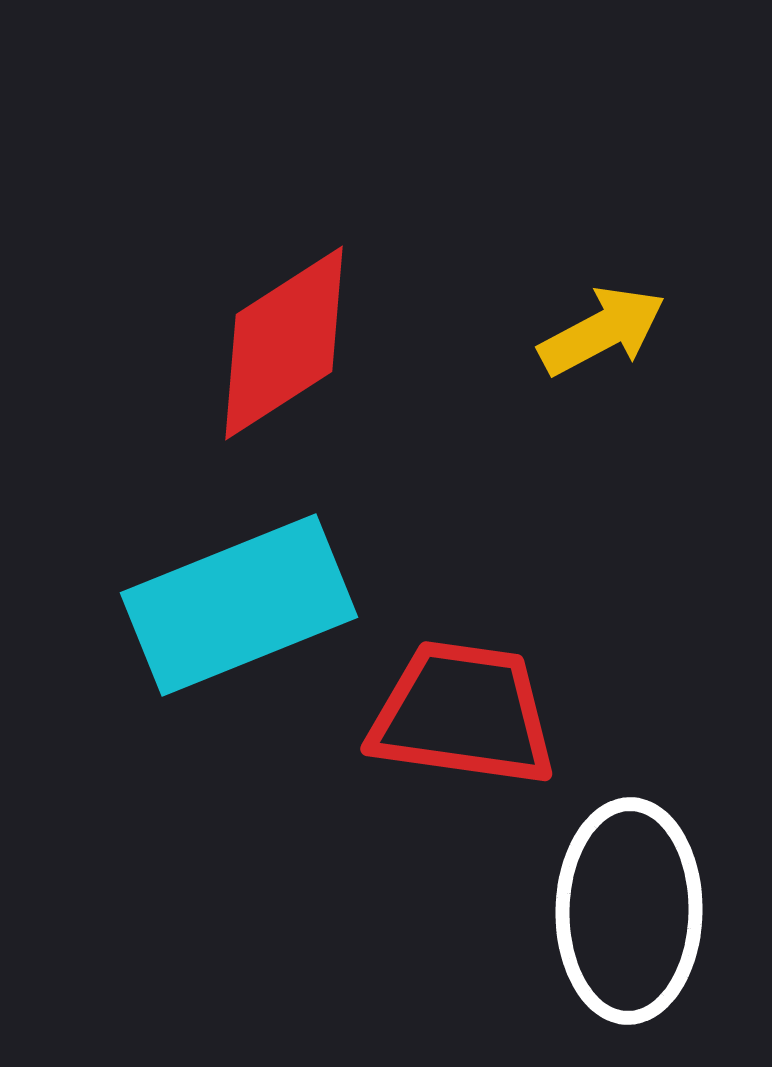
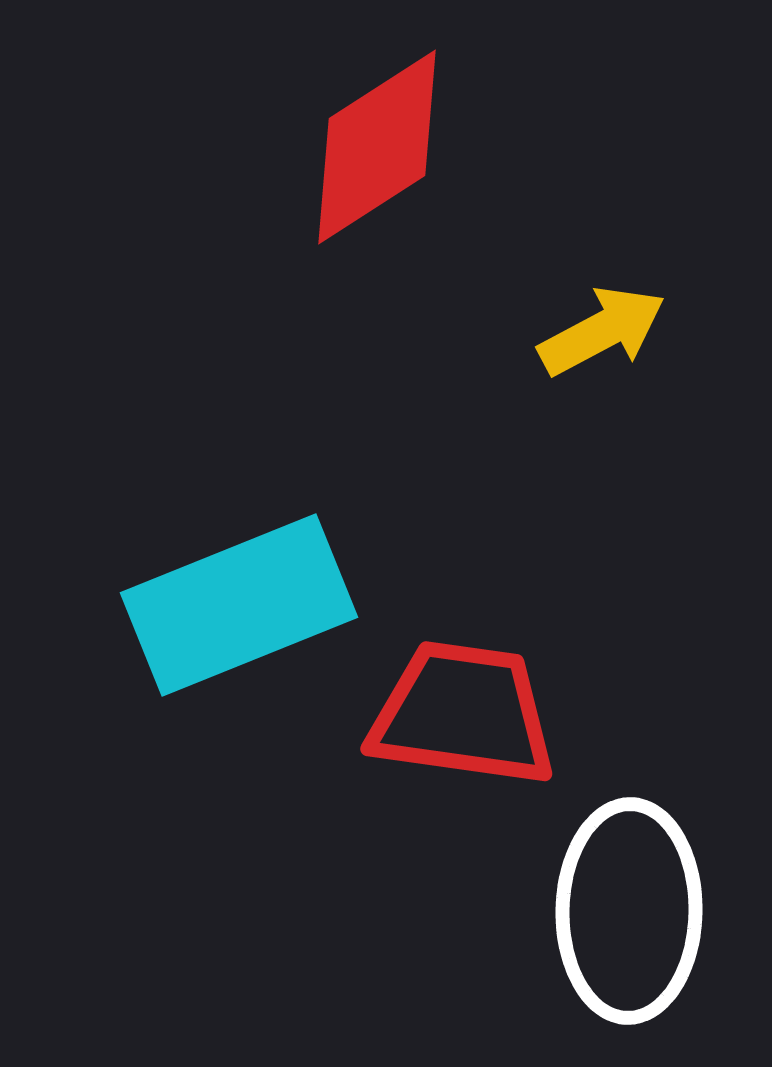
red diamond: moved 93 px right, 196 px up
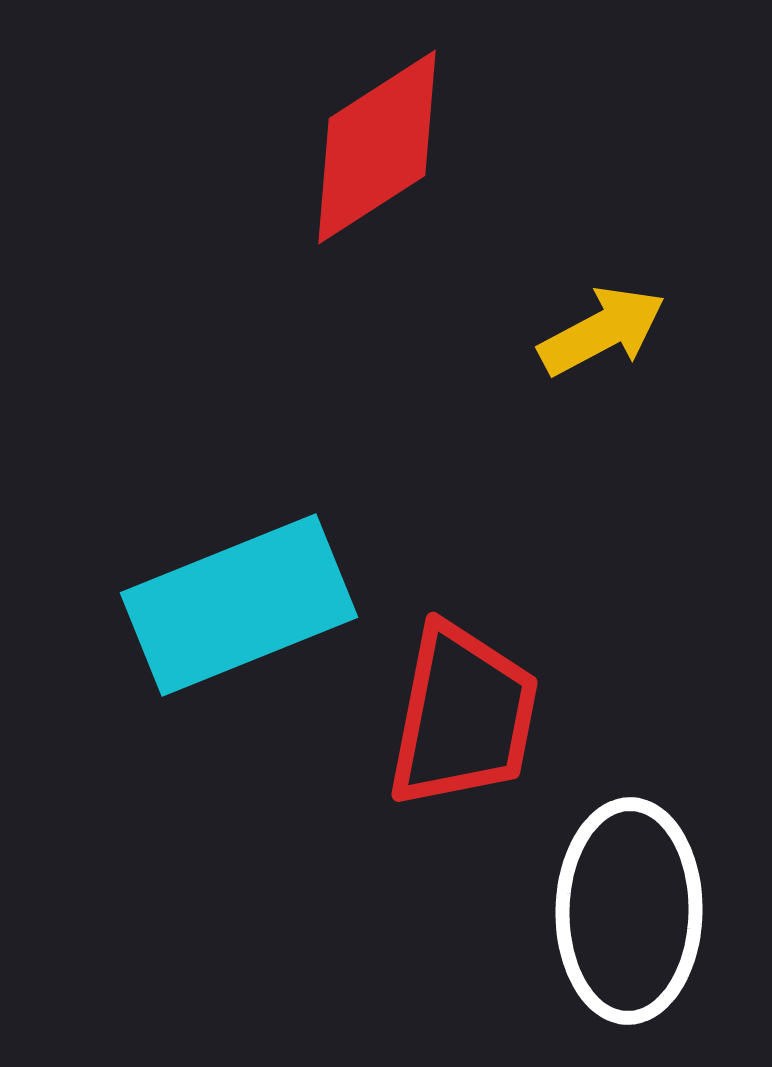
red trapezoid: moved 2 px down; rotated 93 degrees clockwise
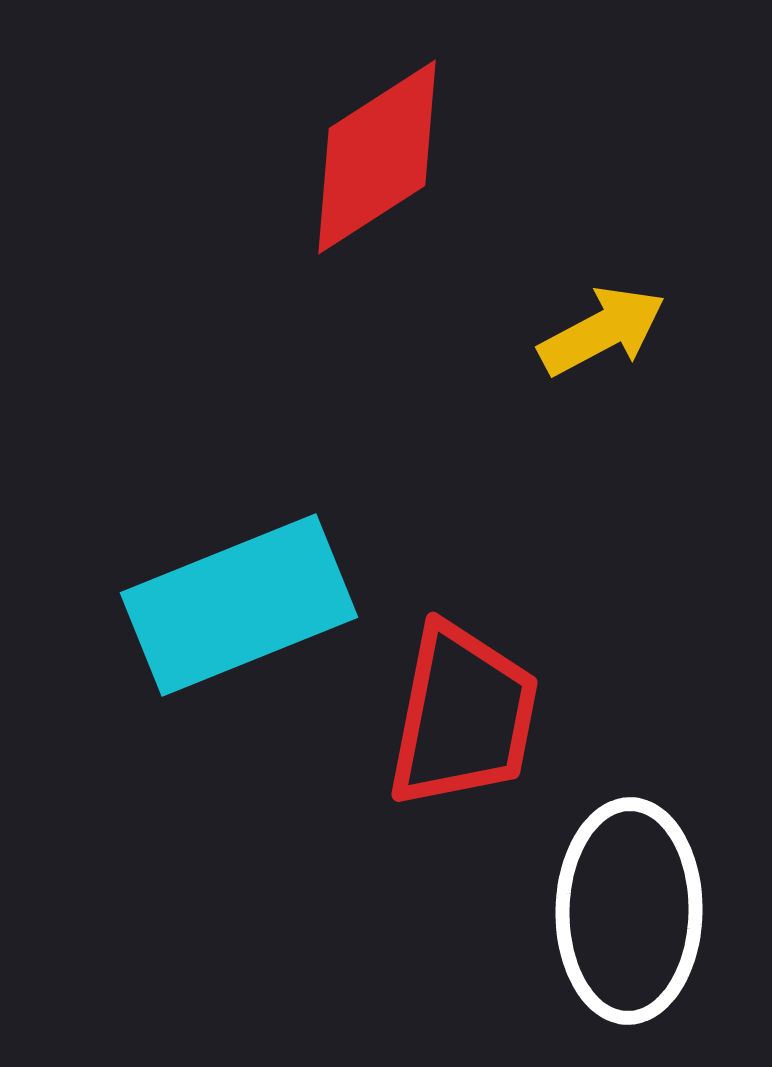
red diamond: moved 10 px down
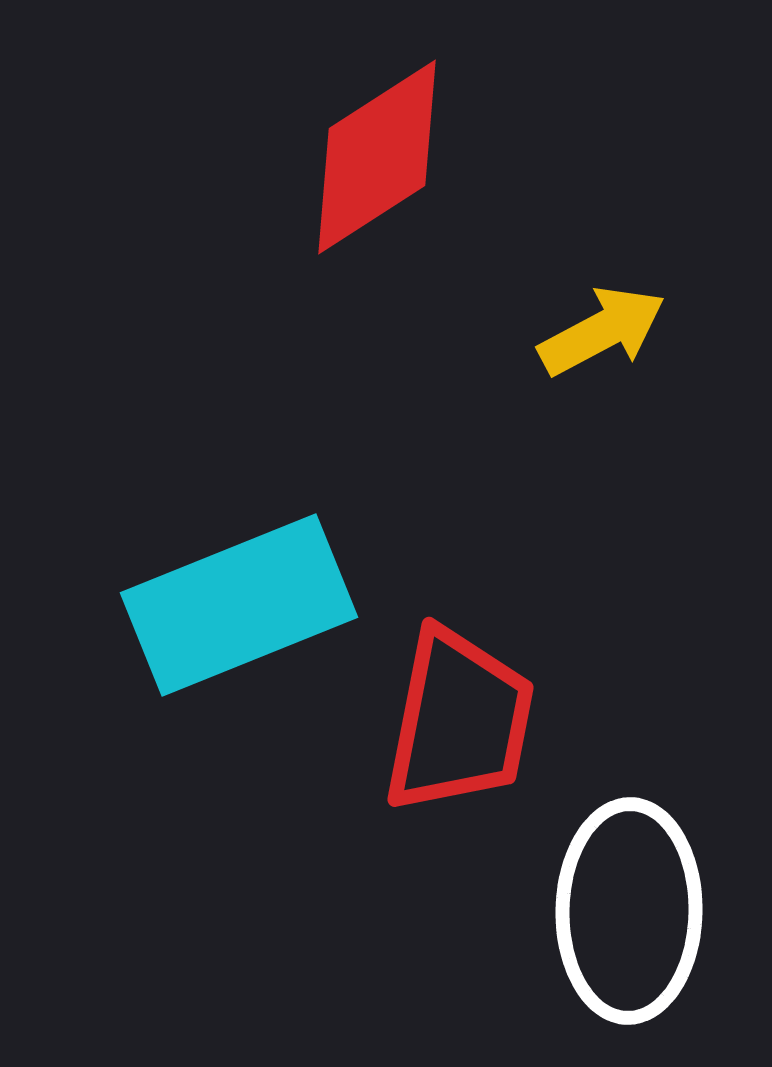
red trapezoid: moved 4 px left, 5 px down
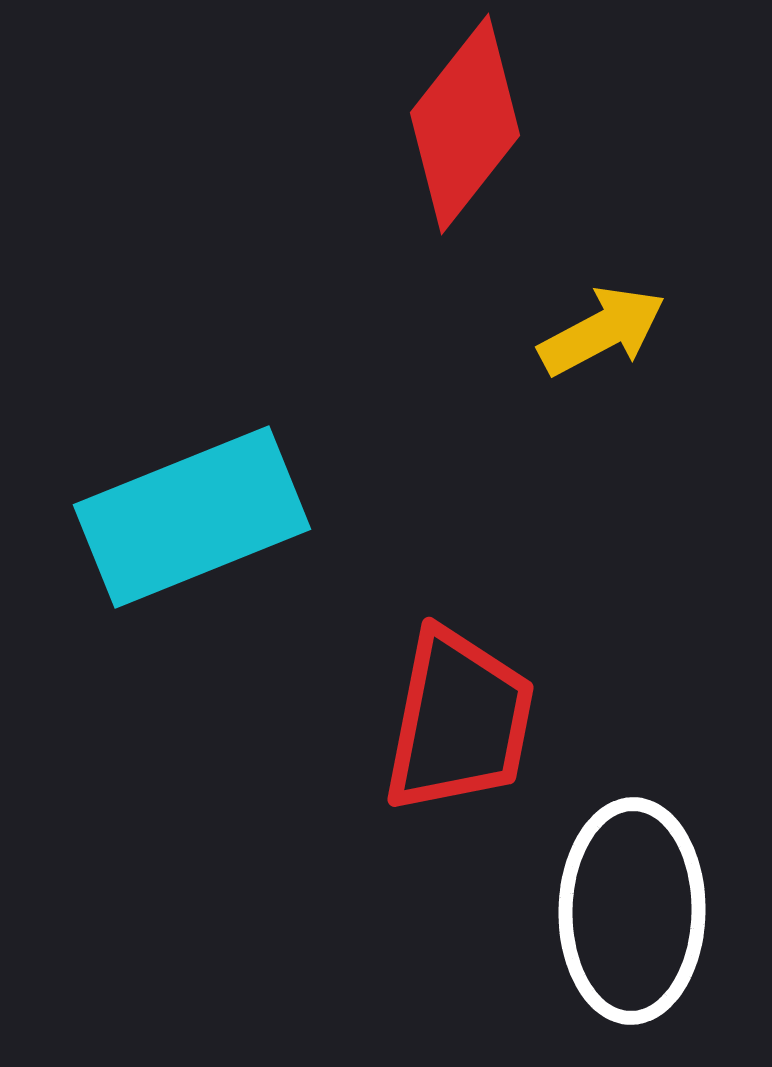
red diamond: moved 88 px right, 33 px up; rotated 19 degrees counterclockwise
cyan rectangle: moved 47 px left, 88 px up
white ellipse: moved 3 px right
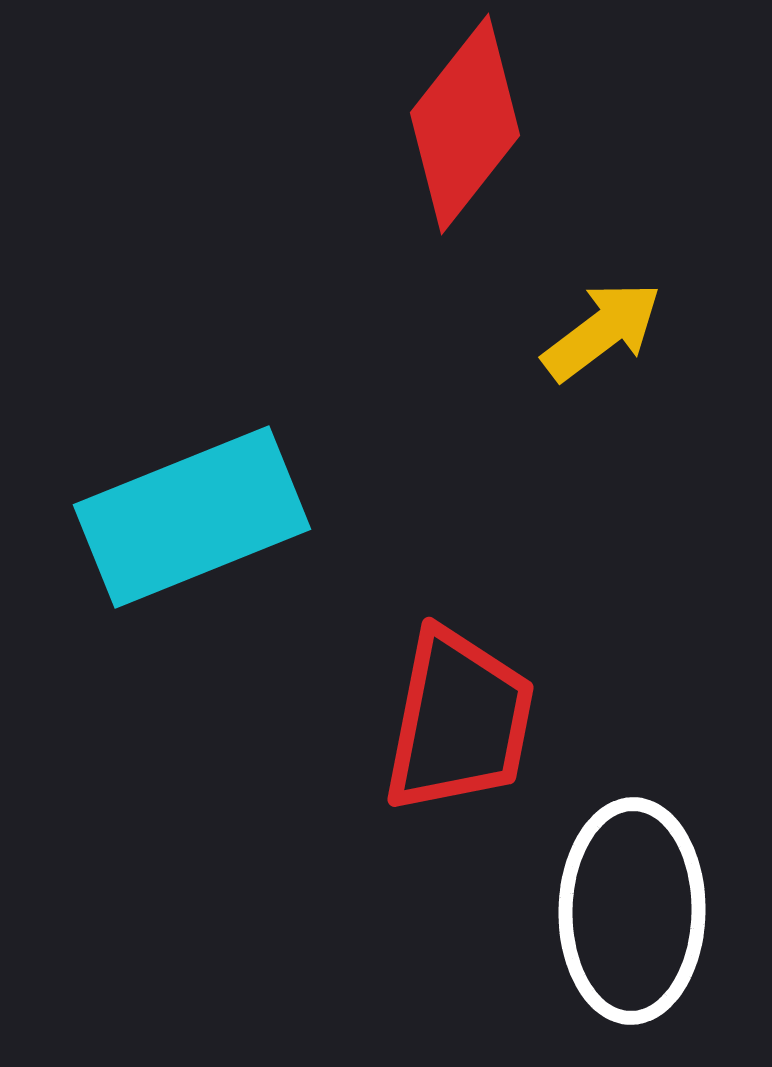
yellow arrow: rotated 9 degrees counterclockwise
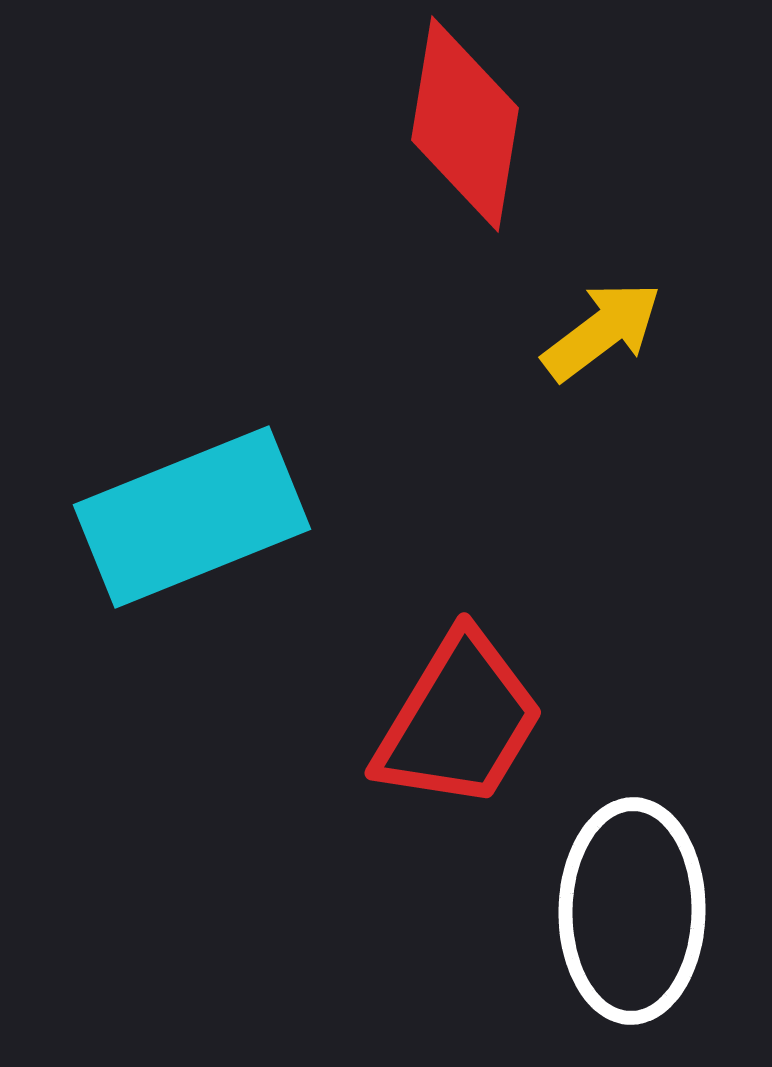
red diamond: rotated 29 degrees counterclockwise
red trapezoid: rotated 20 degrees clockwise
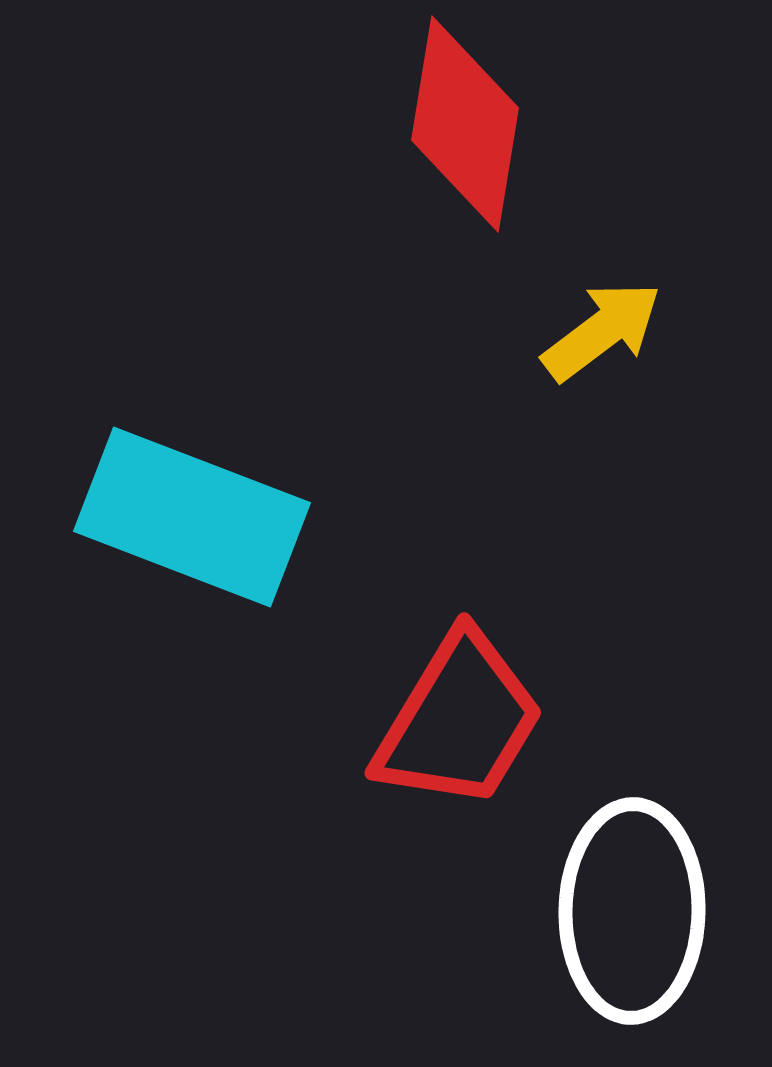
cyan rectangle: rotated 43 degrees clockwise
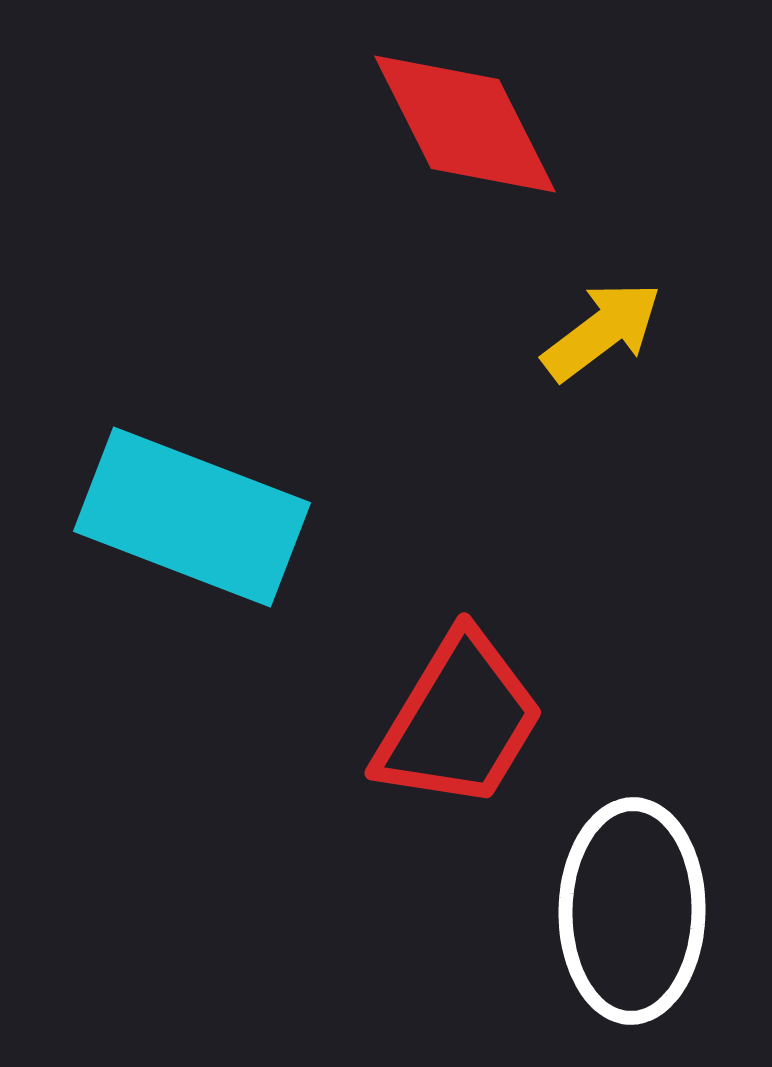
red diamond: rotated 36 degrees counterclockwise
